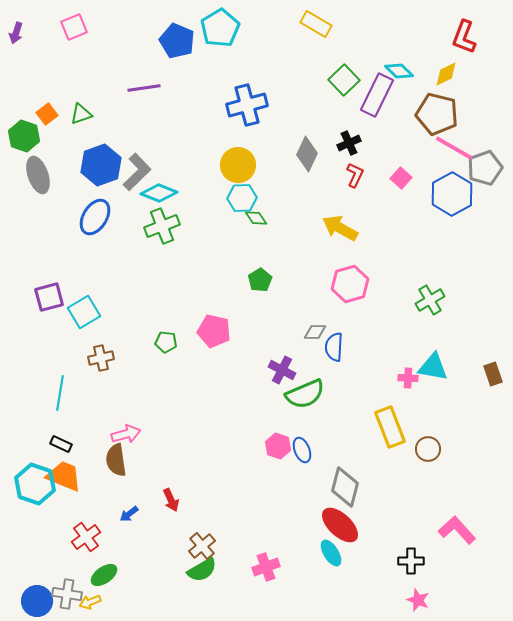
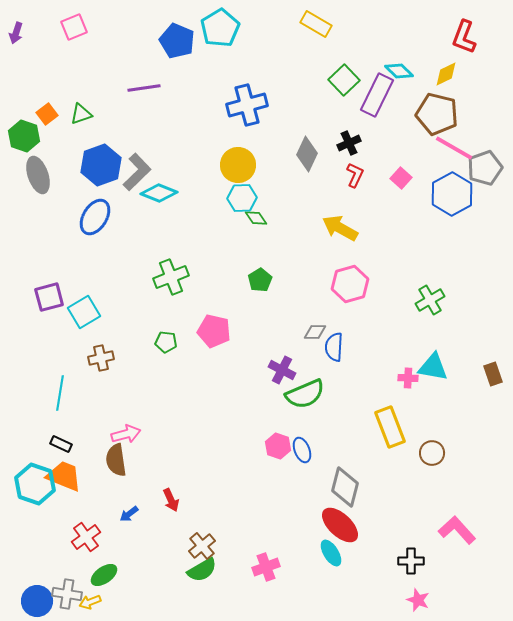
green cross at (162, 226): moved 9 px right, 51 px down
brown circle at (428, 449): moved 4 px right, 4 px down
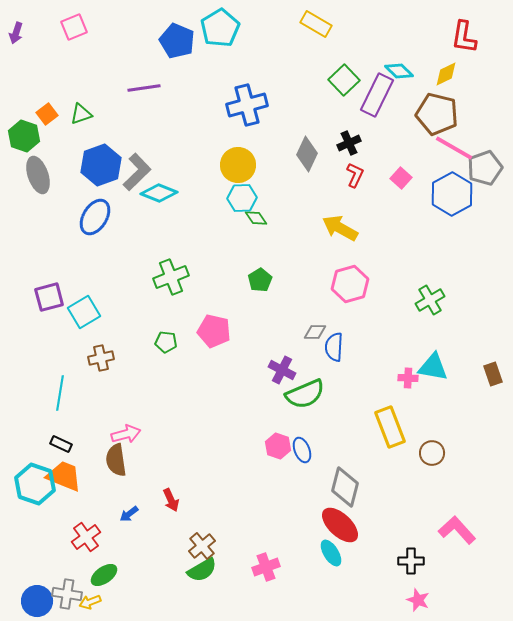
red L-shape at (464, 37): rotated 12 degrees counterclockwise
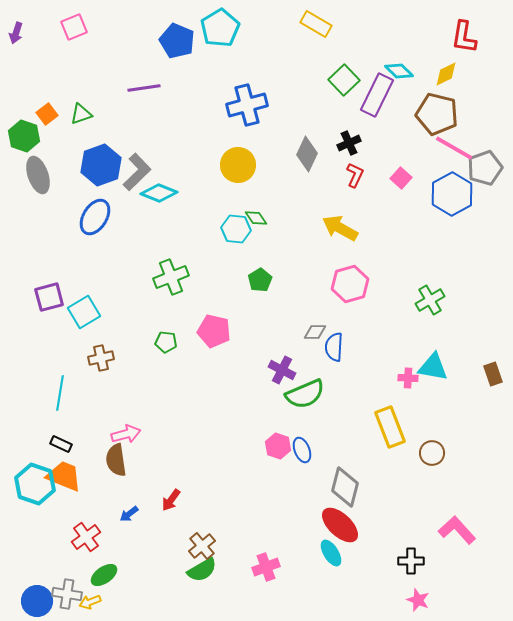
cyan hexagon at (242, 198): moved 6 px left, 31 px down; rotated 8 degrees clockwise
red arrow at (171, 500): rotated 60 degrees clockwise
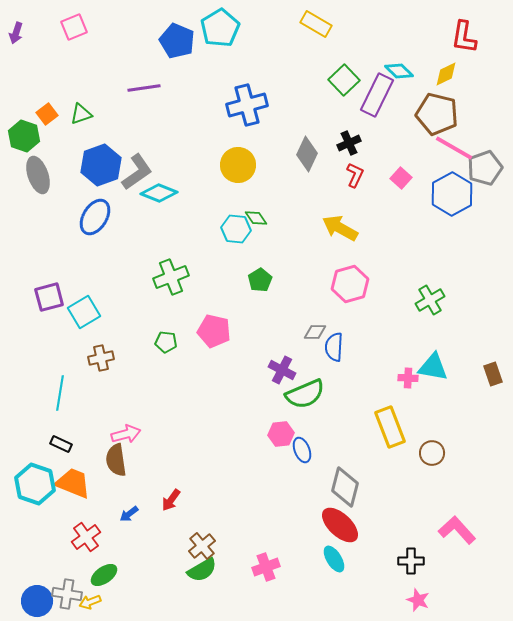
gray L-shape at (137, 172): rotated 9 degrees clockwise
pink hexagon at (278, 446): moved 3 px right, 12 px up; rotated 25 degrees counterclockwise
orange trapezoid at (64, 476): moved 9 px right, 7 px down
cyan ellipse at (331, 553): moved 3 px right, 6 px down
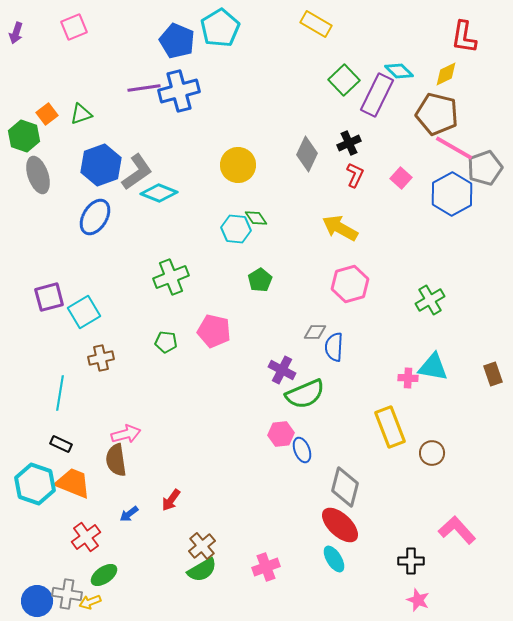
blue cross at (247, 105): moved 68 px left, 14 px up
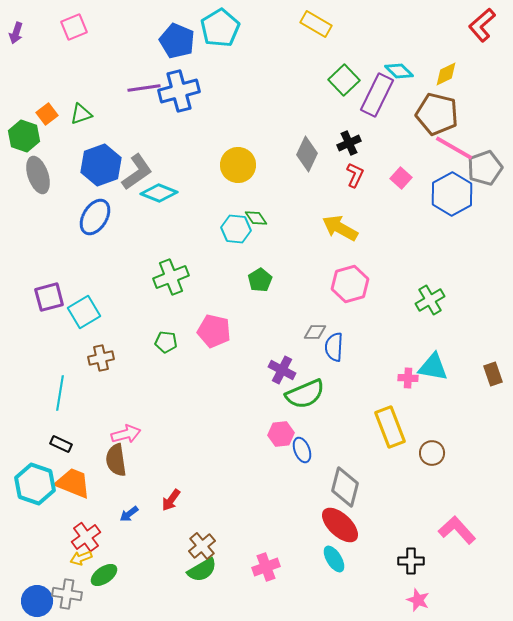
red L-shape at (464, 37): moved 18 px right, 12 px up; rotated 40 degrees clockwise
yellow arrow at (90, 602): moved 9 px left, 44 px up
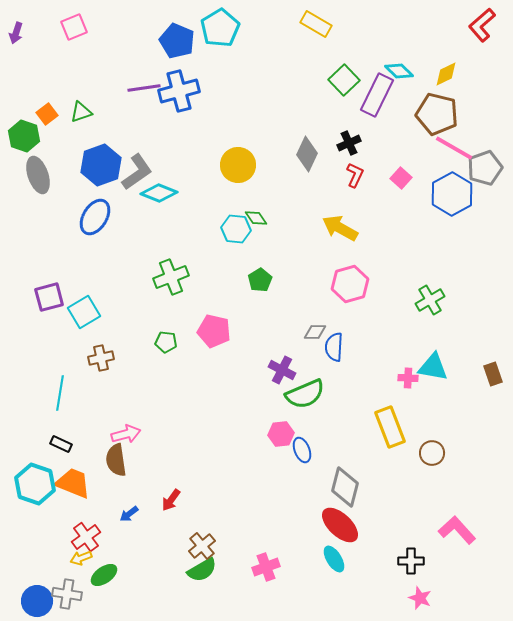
green triangle at (81, 114): moved 2 px up
pink star at (418, 600): moved 2 px right, 2 px up
